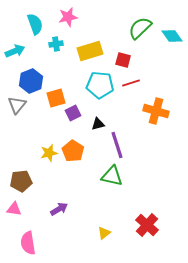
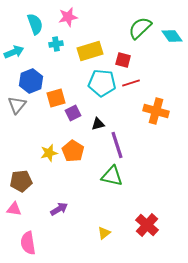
cyan arrow: moved 1 px left, 1 px down
cyan pentagon: moved 2 px right, 2 px up
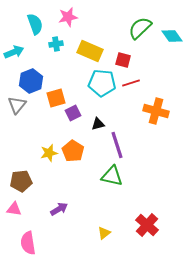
yellow rectangle: rotated 40 degrees clockwise
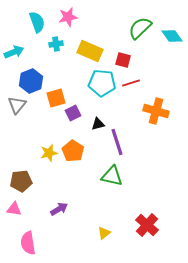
cyan semicircle: moved 2 px right, 2 px up
purple line: moved 3 px up
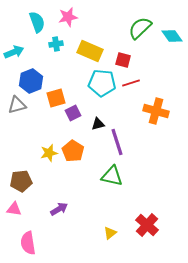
gray triangle: rotated 36 degrees clockwise
yellow triangle: moved 6 px right
